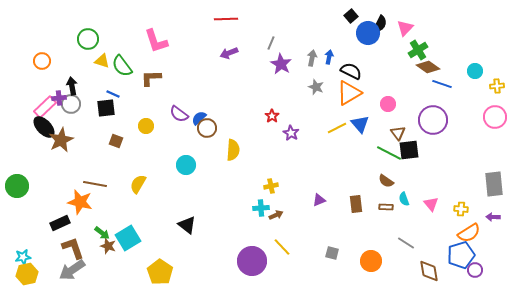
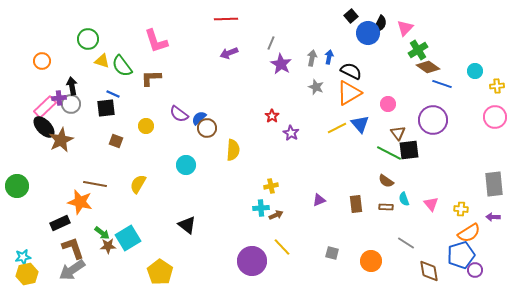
brown star at (108, 246): rotated 21 degrees counterclockwise
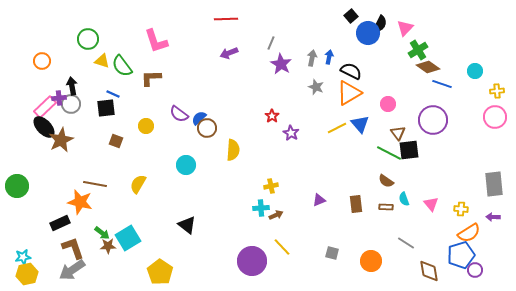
yellow cross at (497, 86): moved 5 px down
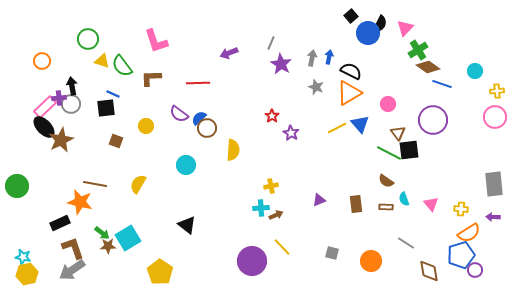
red line at (226, 19): moved 28 px left, 64 px down
cyan star at (23, 257): rotated 21 degrees clockwise
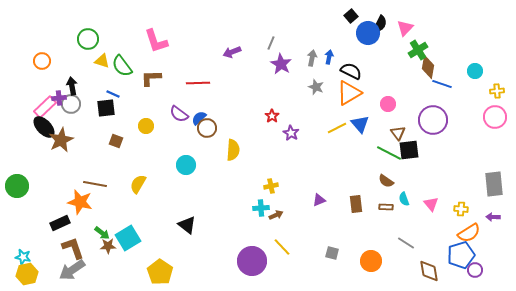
purple arrow at (229, 53): moved 3 px right, 1 px up
brown diamond at (428, 67): rotated 65 degrees clockwise
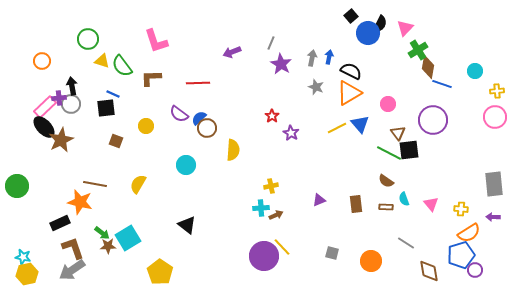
purple circle at (252, 261): moved 12 px right, 5 px up
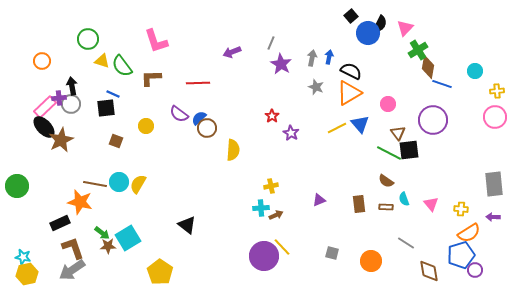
cyan circle at (186, 165): moved 67 px left, 17 px down
brown rectangle at (356, 204): moved 3 px right
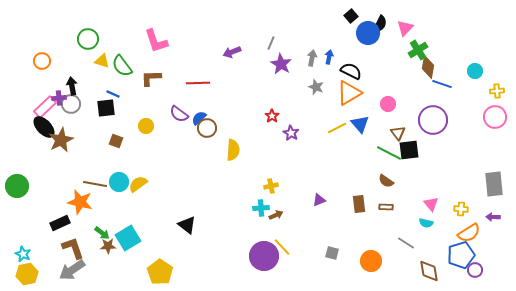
yellow semicircle at (138, 184): rotated 24 degrees clockwise
cyan semicircle at (404, 199): moved 22 px right, 24 px down; rotated 56 degrees counterclockwise
cyan star at (23, 257): moved 3 px up; rotated 14 degrees clockwise
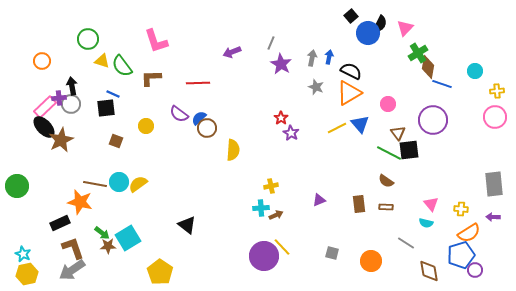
green cross at (418, 50): moved 3 px down
red star at (272, 116): moved 9 px right, 2 px down
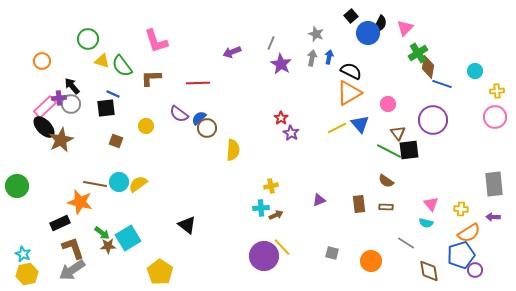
black arrow at (72, 86): rotated 30 degrees counterclockwise
gray star at (316, 87): moved 53 px up
green line at (389, 153): moved 2 px up
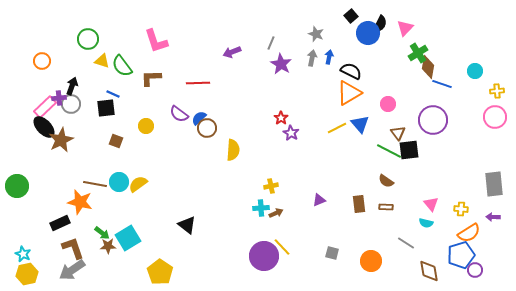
black arrow at (72, 86): rotated 60 degrees clockwise
brown arrow at (276, 215): moved 2 px up
